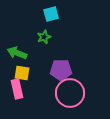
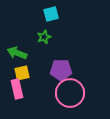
yellow square: rotated 21 degrees counterclockwise
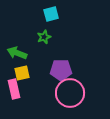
pink rectangle: moved 3 px left
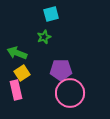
yellow square: rotated 21 degrees counterclockwise
pink rectangle: moved 2 px right, 1 px down
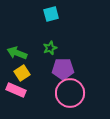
green star: moved 6 px right, 11 px down
purple pentagon: moved 2 px right, 1 px up
pink rectangle: rotated 54 degrees counterclockwise
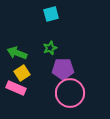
pink rectangle: moved 2 px up
